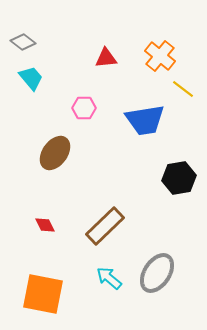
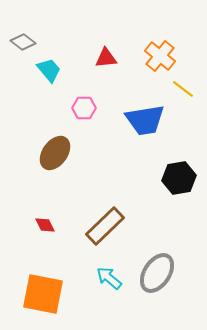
cyan trapezoid: moved 18 px right, 8 px up
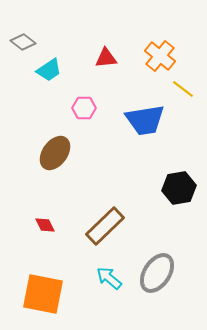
cyan trapezoid: rotated 96 degrees clockwise
black hexagon: moved 10 px down
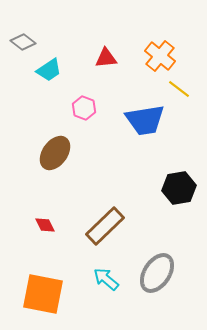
yellow line: moved 4 px left
pink hexagon: rotated 20 degrees clockwise
cyan arrow: moved 3 px left, 1 px down
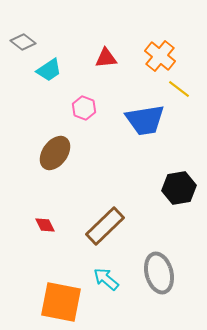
gray ellipse: moved 2 px right; rotated 48 degrees counterclockwise
orange square: moved 18 px right, 8 px down
